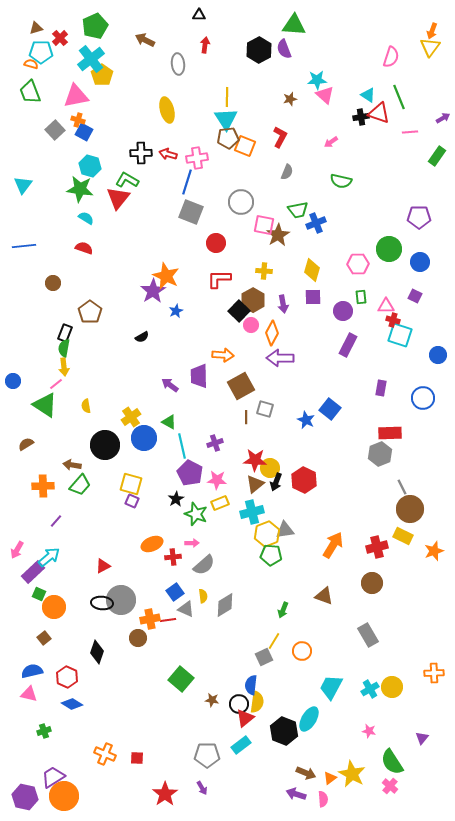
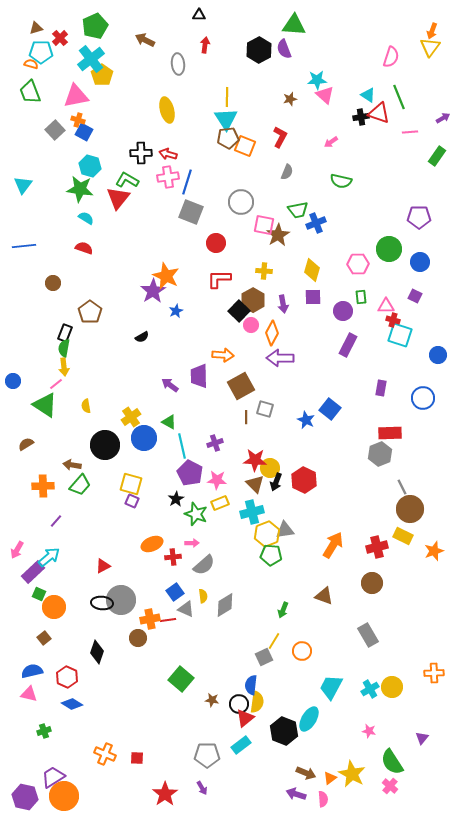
pink cross at (197, 158): moved 29 px left, 19 px down
brown triangle at (255, 484): rotated 36 degrees counterclockwise
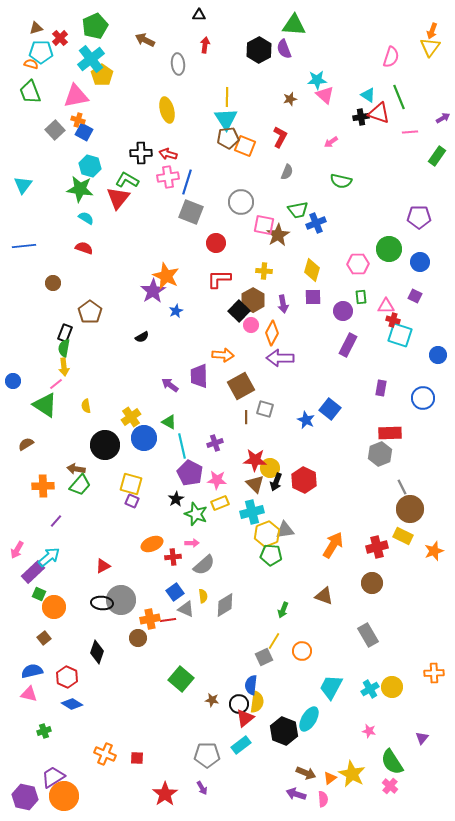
brown arrow at (72, 465): moved 4 px right, 4 px down
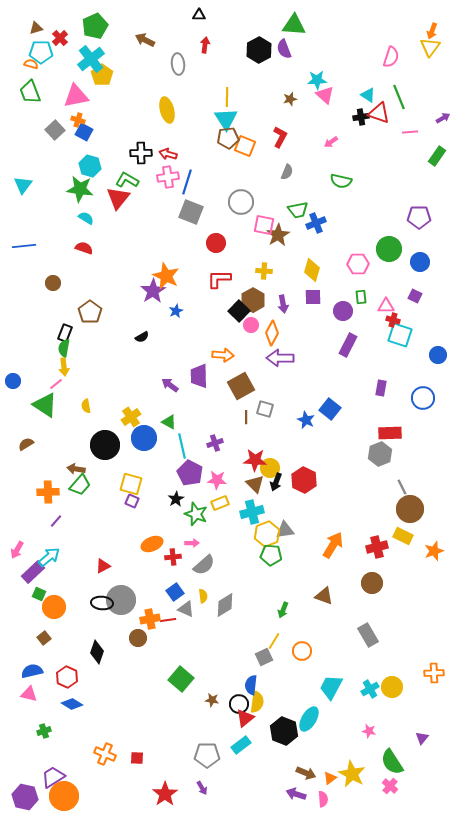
orange cross at (43, 486): moved 5 px right, 6 px down
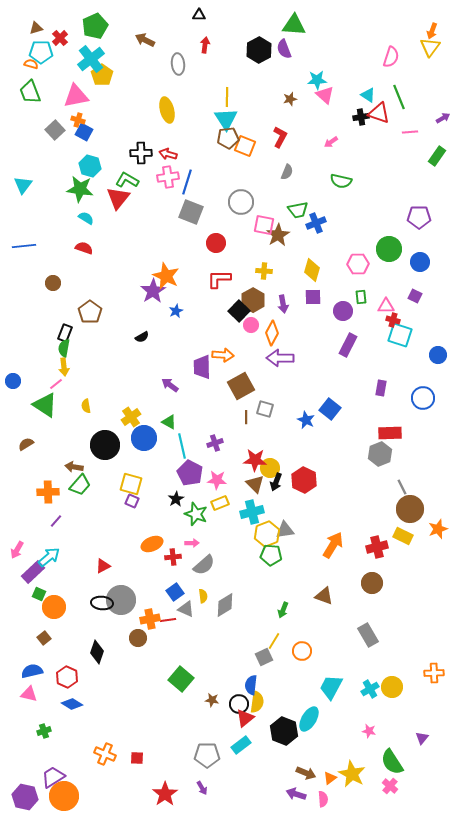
purple trapezoid at (199, 376): moved 3 px right, 9 px up
brown arrow at (76, 469): moved 2 px left, 2 px up
orange star at (434, 551): moved 4 px right, 22 px up
